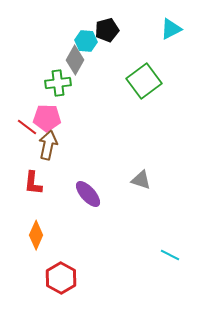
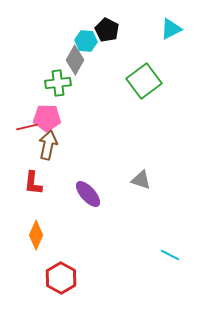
black pentagon: rotated 30 degrees counterclockwise
red line: rotated 50 degrees counterclockwise
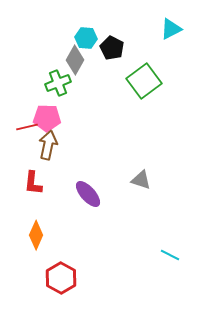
black pentagon: moved 5 px right, 18 px down
cyan hexagon: moved 3 px up
green cross: rotated 15 degrees counterclockwise
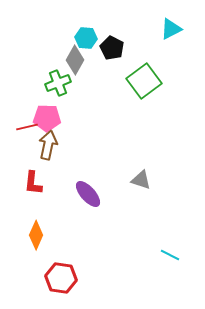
red hexagon: rotated 20 degrees counterclockwise
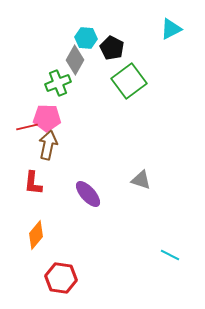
green square: moved 15 px left
orange diamond: rotated 16 degrees clockwise
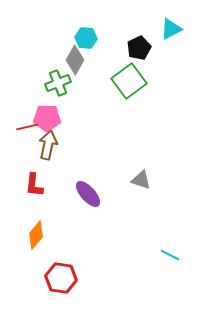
black pentagon: moved 27 px right; rotated 20 degrees clockwise
red L-shape: moved 1 px right, 2 px down
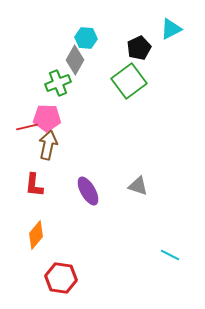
gray triangle: moved 3 px left, 6 px down
purple ellipse: moved 3 px up; rotated 12 degrees clockwise
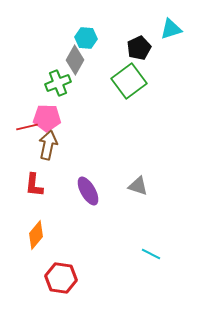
cyan triangle: rotated 10 degrees clockwise
cyan line: moved 19 px left, 1 px up
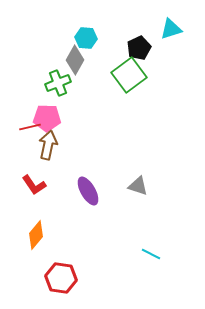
green square: moved 6 px up
red line: moved 3 px right
red L-shape: rotated 40 degrees counterclockwise
